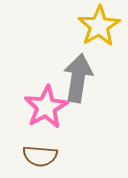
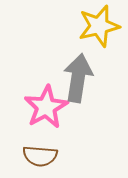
yellow star: rotated 18 degrees clockwise
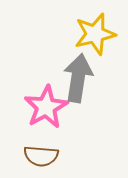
yellow star: moved 4 px left, 8 px down
brown semicircle: moved 1 px right
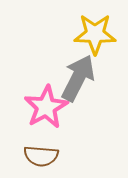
yellow star: rotated 15 degrees clockwise
gray arrow: rotated 18 degrees clockwise
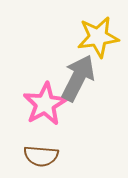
yellow star: moved 3 px right, 3 px down; rotated 9 degrees counterclockwise
pink star: moved 1 px left, 3 px up
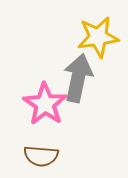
gray arrow: rotated 15 degrees counterclockwise
pink star: rotated 9 degrees counterclockwise
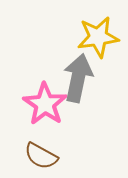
brown semicircle: rotated 24 degrees clockwise
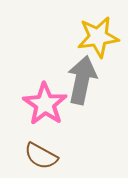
gray arrow: moved 4 px right, 2 px down
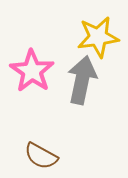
pink star: moved 13 px left, 33 px up
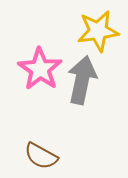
yellow star: moved 6 px up
pink star: moved 8 px right, 2 px up
